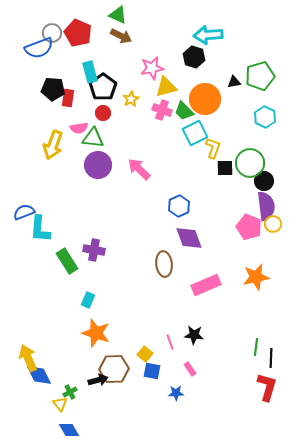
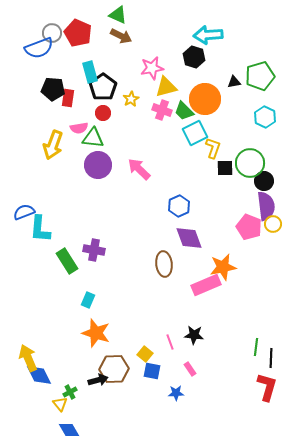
orange star at (256, 277): moved 33 px left, 10 px up
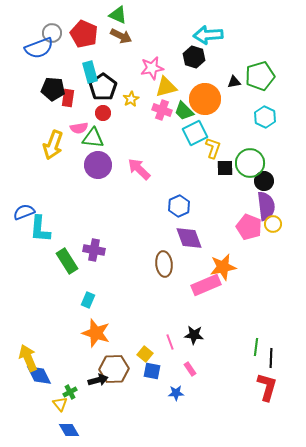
red pentagon at (78, 33): moved 6 px right, 1 px down
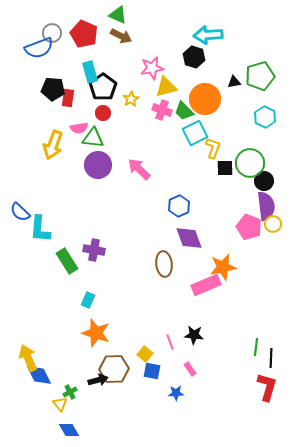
blue semicircle at (24, 212): moved 4 px left; rotated 115 degrees counterclockwise
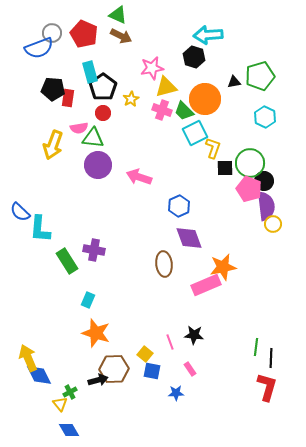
pink arrow at (139, 169): moved 8 px down; rotated 25 degrees counterclockwise
pink pentagon at (249, 227): moved 38 px up
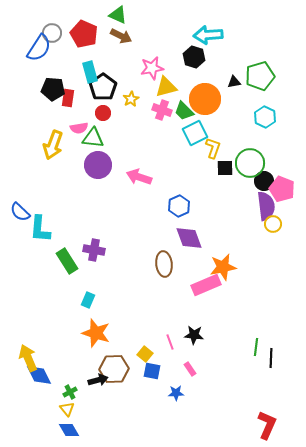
blue semicircle at (39, 48): rotated 36 degrees counterclockwise
pink pentagon at (249, 189): moved 33 px right
red L-shape at (267, 387): moved 38 px down; rotated 8 degrees clockwise
yellow triangle at (60, 404): moved 7 px right, 5 px down
